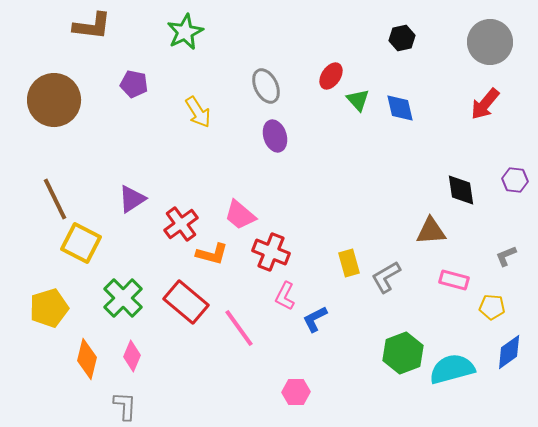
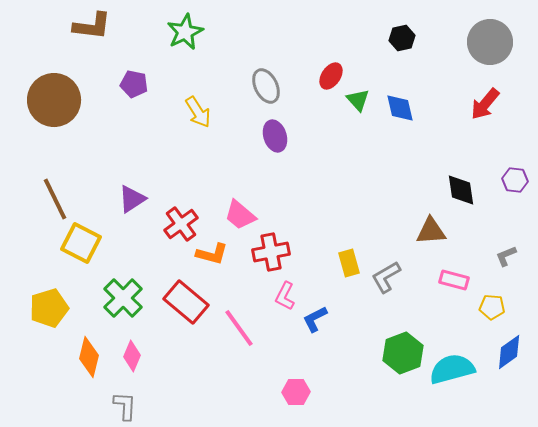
red cross at (271, 252): rotated 33 degrees counterclockwise
orange diamond at (87, 359): moved 2 px right, 2 px up
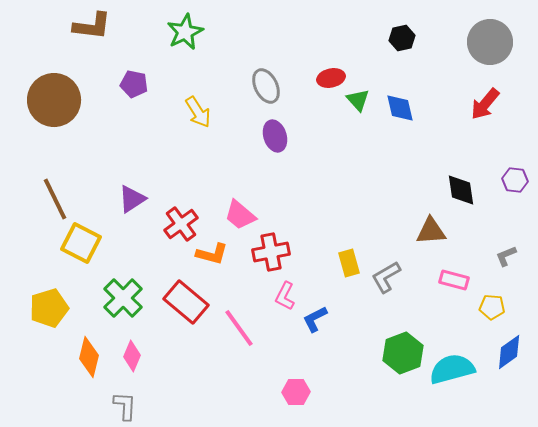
red ellipse at (331, 76): moved 2 px down; rotated 44 degrees clockwise
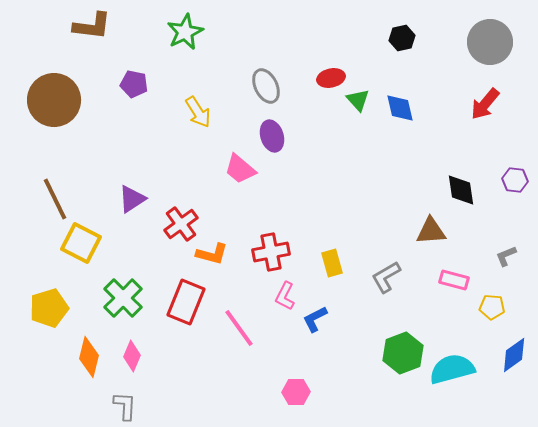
purple ellipse at (275, 136): moved 3 px left
pink trapezoid at (240, 215): moved 46 px up
yellow rectangle at (349, 263): moved 17 px left
red rectangle at (186, 302): rotated 72 degrees clockwise
blue diamond at (509, 352): moved 5 px right, 3 px down
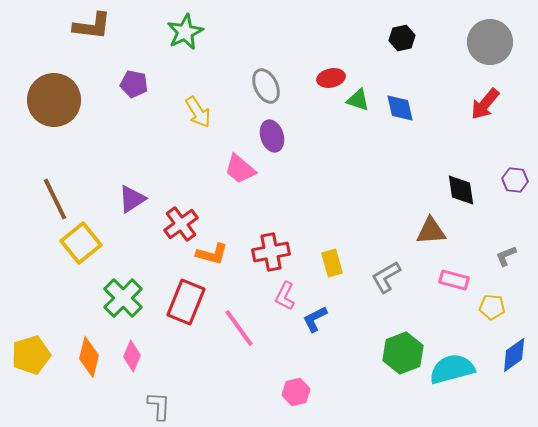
green triangle at (358, 100): rotated 30 degrees counterclockwise
yellow square at (81, 243): rotated 24 degrees clockwise
yellow pentagon at (49, 308): moved 18 px left, 47 px down
pink hexagon at (296, 392): rotated 12 degrees counterclockwise
gray L-shape at (125, 406): moved 34 px right
